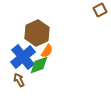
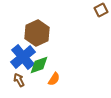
brown square: moved 1 px right
orange semicircle: moved 7 px right, 28 px down
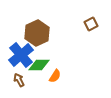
brown square: moved 10 px left, 14 px down
blue cross: moved 2 px left, 2 px up
green diamond: rotated 20 degrees clockwise
orange semicircle: moved 1 px right, 3 px up
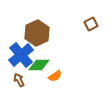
orange semicircle: rotated 24 degrees clockwise
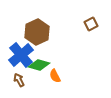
brown hexagon: moved 1 px up
green diamond: rotated 15 degrees clockwise
orange semicircle: rotated 96 degrees clockwise
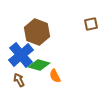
brown square: rotated 16 degrees clockwise
brown hexagon: rotated 15 degrees counterclockwise
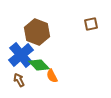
green diamond: rotated 30 degrees clockwise
orange semicircle: moved 3 px left
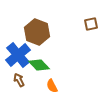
blue cross: moved 3 px left
orange semicircle: moved 10 px down
